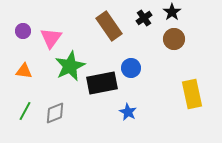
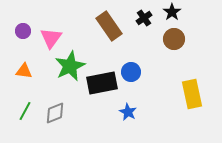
blue circle: moved 4 px down
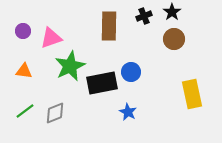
black cross: moved 2 px up; rotated 14 degrees clockwise
brown rectangle: rotated 36 degrees clockwise
pink triangle: rotated 35 degrees clockwise
green line: rotated 24 degrees clockwise
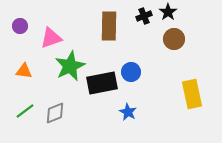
black star: moved 4 px left
purple circle: moved 3 px left, 5 px up
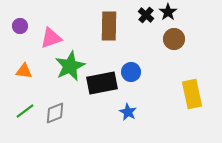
black cross: moved 2 px right, 1 px up; rotated 28 degrees counterclockwise
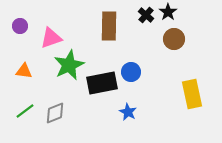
green star: moved 1 px left, 1 px up
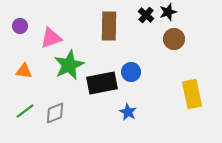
black star: rotated 18 degrees clockwise
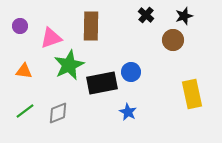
black star: moved 16 px right, 4 px down
brown rectangle: moved 18 px left
brown circle: moved 1 px left, 1 px down
gray diamond: moved 3 px right
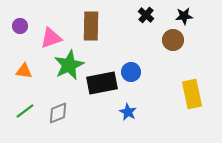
black star: rotated 12 degrees clockwise
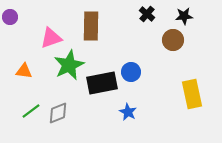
black cross: moved 1 px right, 1 px up
purple circle: moved 10 px left, 9 px up
green line: moved 6 px right
